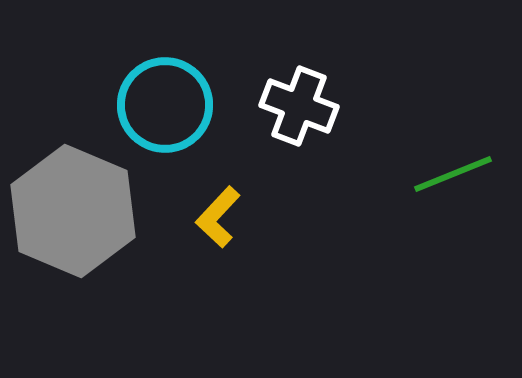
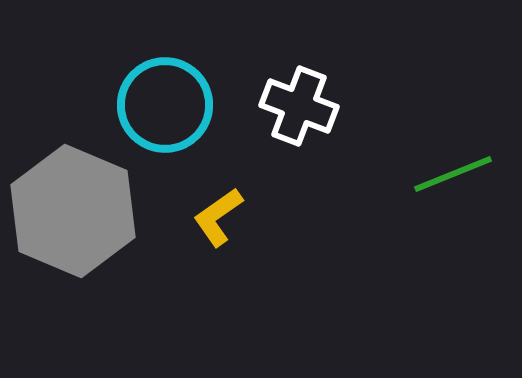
yellow L-shape: rotated 12 degrees clockwise
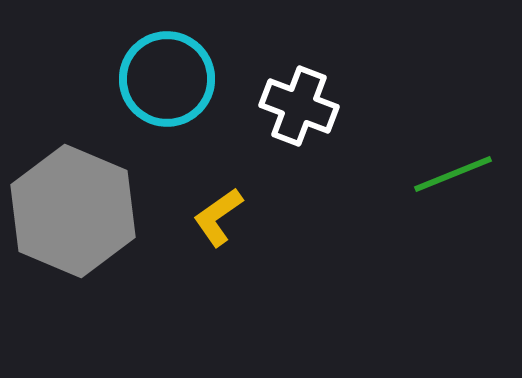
cyan circle: moved 2 px right, 26 px up
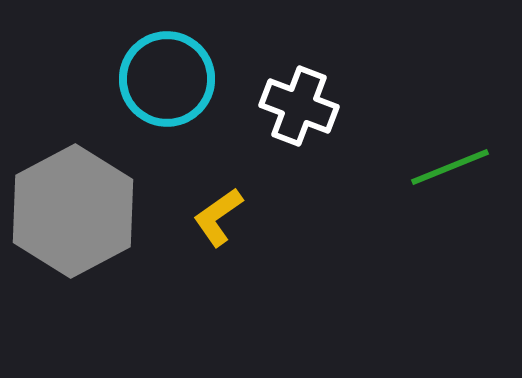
green line: moved 3 px left, 7 px up
gray hexagon: rotated 9 degrees clockwise
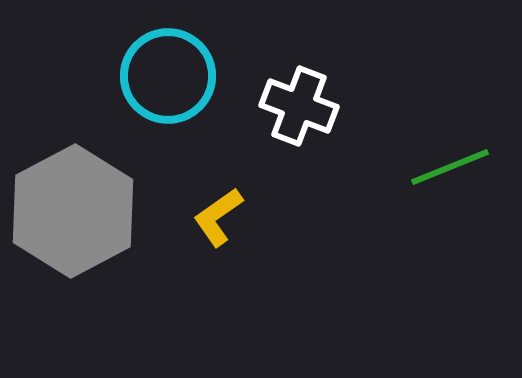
cyan circle: moved 1 px right, 3 px up
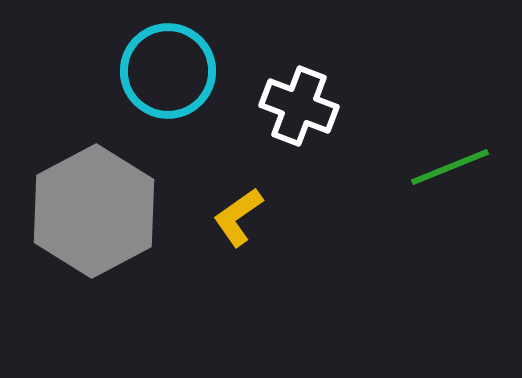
cyan circle: moved 5 px up
gray hexagon: moved 21 px right
yellow L-shape: moved 20 px right
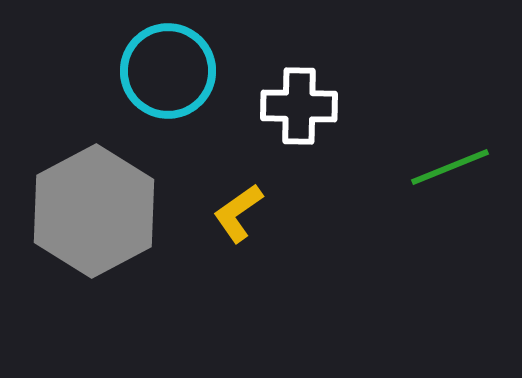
white cross: rotated 20 degrees counterclockwise
yellow L-shape: moved 4 px up
